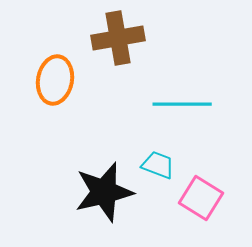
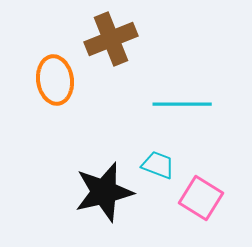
brown cross: moved 7 px left, 1 px down; rotated 12 degrees counterclockwise
orange ellipse: rotated 18 degrees counterclockwise
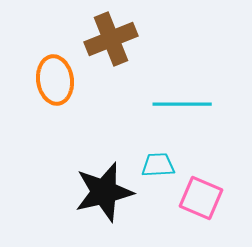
cyan trapezoid: rotated 24 degrees counterclockwise
pink square: rotated 9 degrees counterclockwise
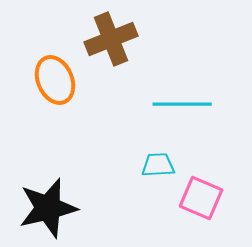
orange ellipse: rotated 15 degrees counterclockwise
black star: moved 56 px left, 16 px down
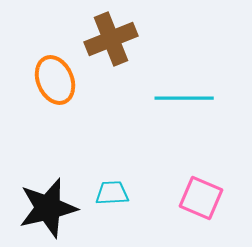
cyan line: moved 2 px right, 6 px up
cyan trapezoid: moved 46 px left, 28 px down
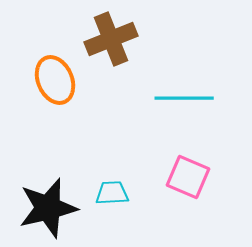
pink square: moved 13 px left, 21 px up
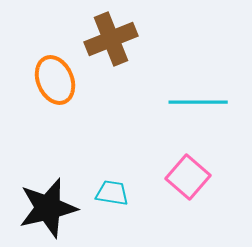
cyan line: moved 14 px right, 4 px down
pink square: rotated 18 degrees clockwise
cyan trapezoid: rotated 12 degrees clockwise
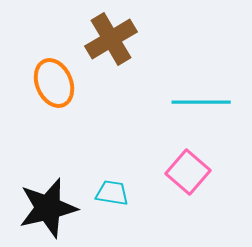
brown cross: rotated 9 degrees counterclockwise
orange ellipse: moved 1 px left, 3 px down
cyan line: moved 3 px right
pink square: moved 5 px up
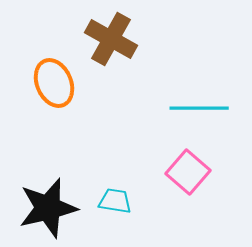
brown cross: rotated 30 degrees counterclockwise
cyan line: moved 2 px left, 6 px down
cyan trapezoid: moved 3 px right, 8 px down
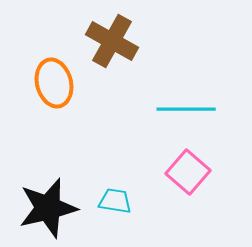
brown cross: moved 1 px right, 2 px down
orange ellipse: rotated 9 degrees clockwise
cyan line: moved 13 px left, 1 px down
